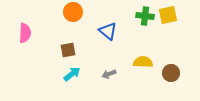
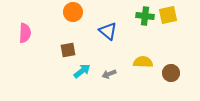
cyan arrow: moved 10 px right, 3 px up
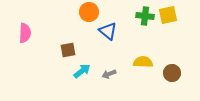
orange circle: moved 16 px right
brown circle: moved 1 px right
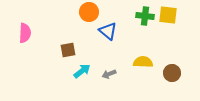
yellow square: rotated 18 degrees clockwise
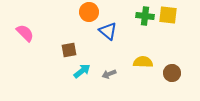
pink semicircle: rotated 48 degrees counterclockwise
brown square: moved 1 px right
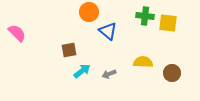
yellow square: moved 8 px down
pink semicircle: moved 8 px left
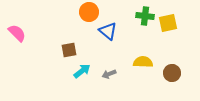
yellow square: rotated 18 degrees counterclockwise
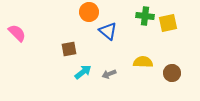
brown square: moved 1 px up
cyan arrow: moved 1 px right, 1 px down
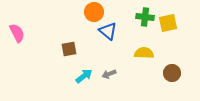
orange circle: moved 5 px right
green cross: moved 1 px down
pink semicircle: rotated 18 degrees clockwise
yellow semicircle: moved 1 px right, 9 px up
cyan arrow: moved 1 px right, 4 px down
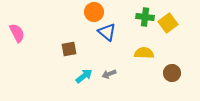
yellow square: rotated 24 degrees counterclockwise
blue triangle: moved 1 px left, 1 px down
